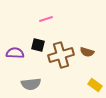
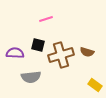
gray semicircle: moved 7 px up
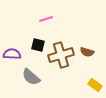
purple semicircle: moved 3 px left, 1 px down
gray semicircle: rotated 48 degrees clockwise
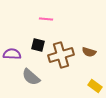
pink line: rotated 24 degrees clockwise
brown semicircle: moved 2 px right
yellow rectangle: moved 1 px down
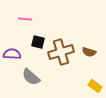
pink line: moved 21 px left
black square: moved 3 px up
brown cross: moved 3 px up
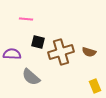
pink line: moved 1 px right
yellow rectangle: rotated 32 degrees clockwise
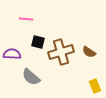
brown semicircle: rotated 16 degrees clockwise
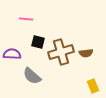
brown semicircle: moved 3 px left, 1 px down; rotated 40 degrees counterclockwise
gray semicircle: moved 1 px right, 1 px up
yellow rectangle: moved 2 px left
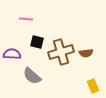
black square: moved 1 px left
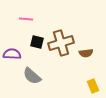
brown cross: moved 9 px up
